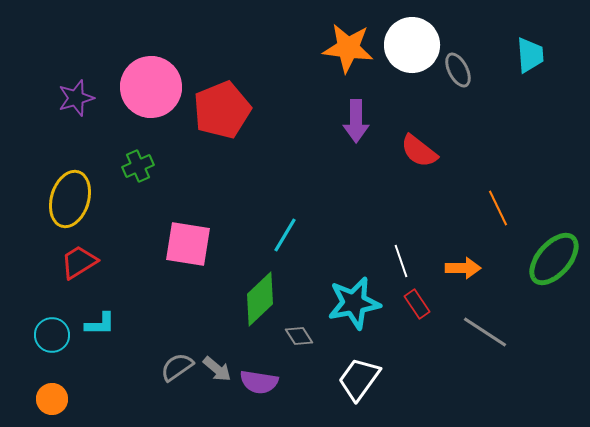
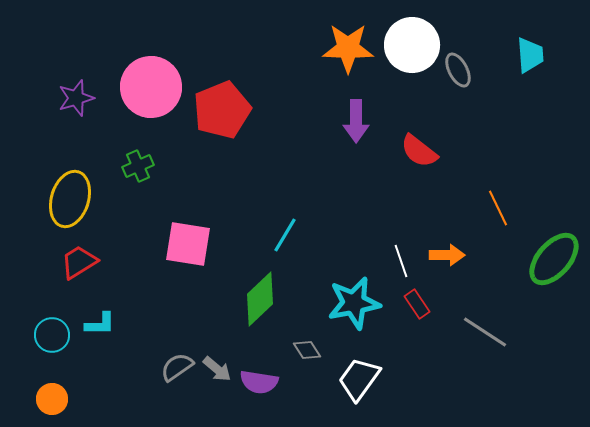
orange star: rotated 6 degrees counterclockwise
orange arrow: moved 16 px left, 13 px up
gray diamond: moved 8 px right, 14 px down
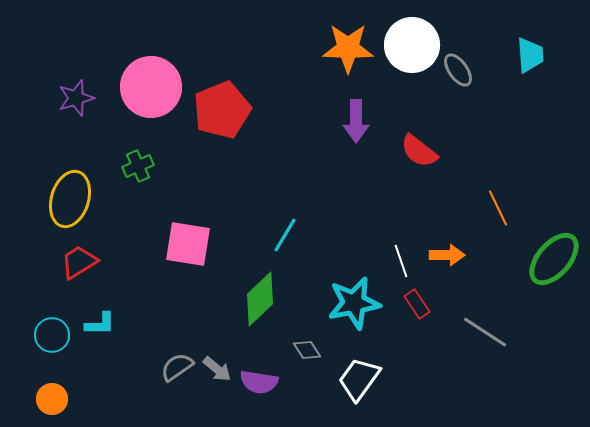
gray ellipse: rotated 8 degrees counterclockwise
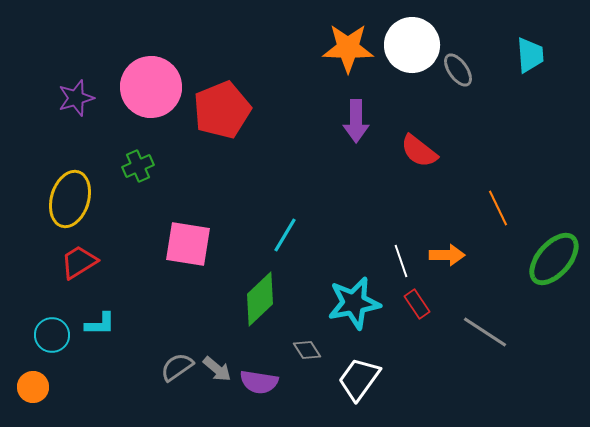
orange circle: moved 19 px left, 12 px up
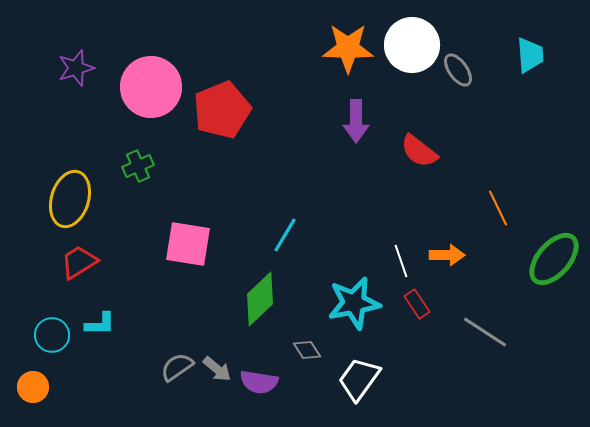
purple star: moved 30 px up
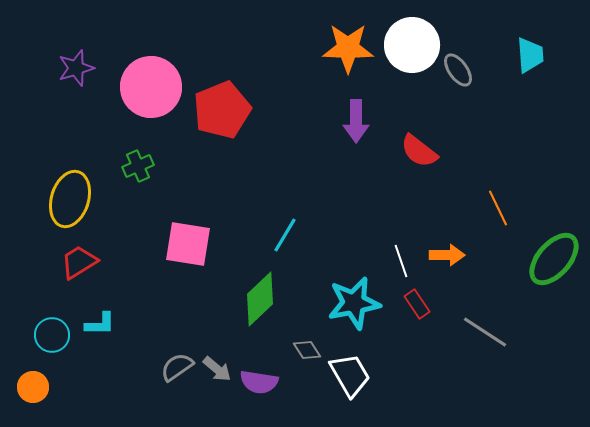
white trapezoid: moved 9 px left, 4 px up; rotated 114 degrees clockwise
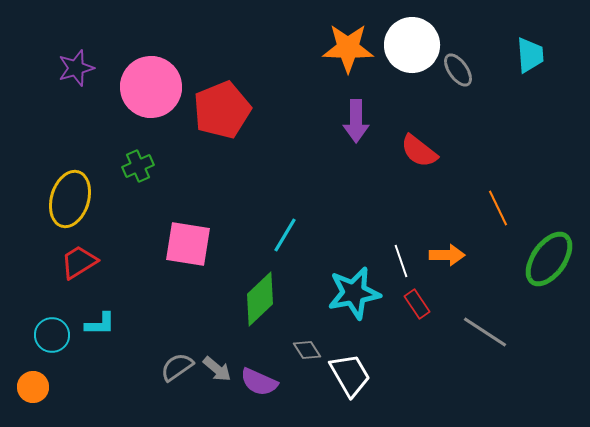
green ellipse: moved 5 px left; rotated 6 degrees counterclockwise
cyan star: moved 10 px up
purple semicircle: rotated 15 degrees clockwise
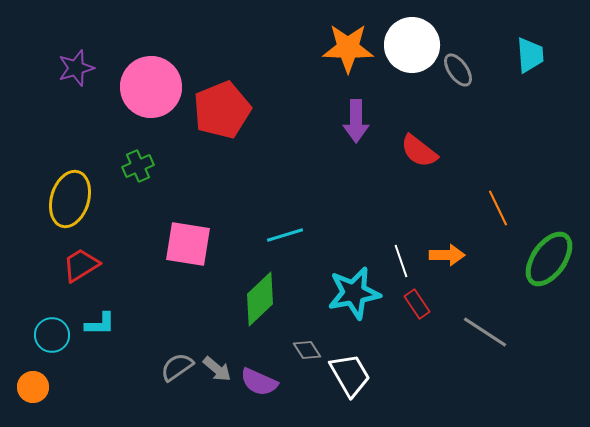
cyan line: rotated 42 degrees clockwise
red trapezoid: moved 2 px right, 3 px down
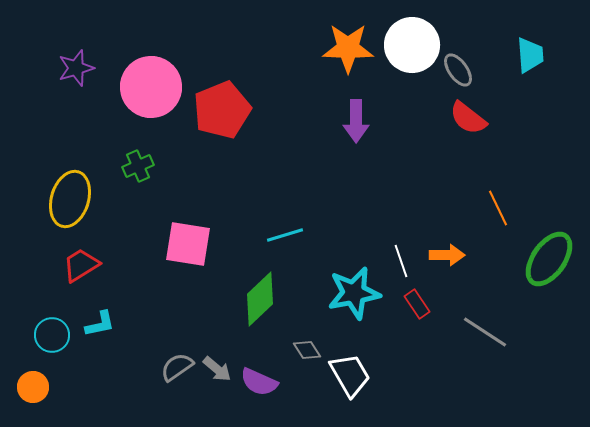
red semicircle: moved 49 px right, 33 px up
cyan L-shape: rotated 12 degrees counterclockwise
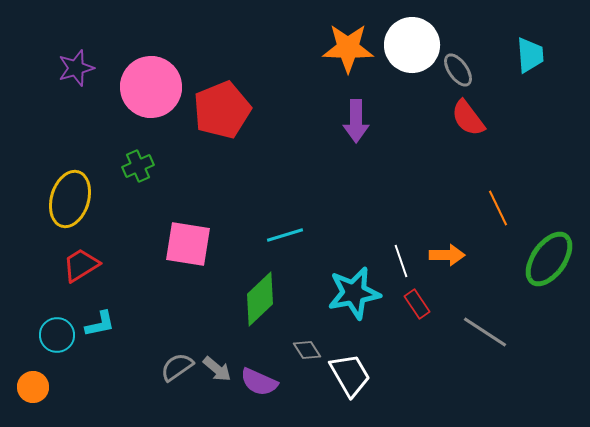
red semicircle: rotated 15 degrees clockwise
cyan circle: moved 5 px right
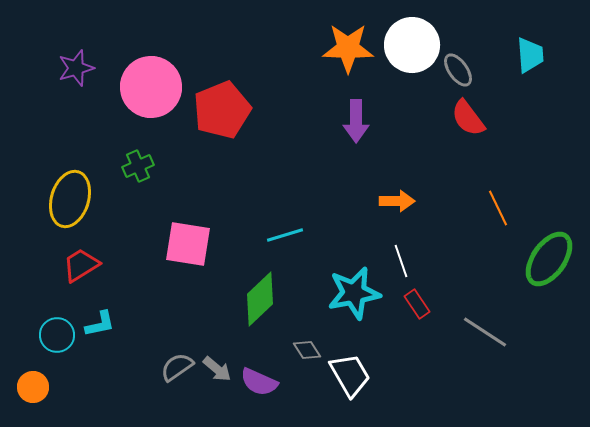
orange arrow: moved 50 px left, 54 px up
